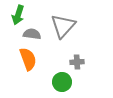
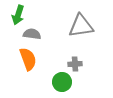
gray triangle: moved 18 px right; rotated 40 degrees clockwise
gray cross: moved 2 px left, 2 px down
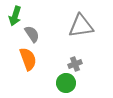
green arrow: moved 3 px left, 1 px down
gray semicircle: rotated 48 degrees clockwise
gray cross: rotated 16 degrees counterclockwise
green circle: moved 4 px right, 1 px down
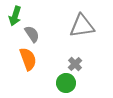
gray triangle: moved 1 px right
gray cross: rotated 24 degrees counterclockwise
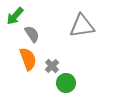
green arrow: rotated 24 degrees clockwise
gray cross: moved 23 px left, 2 px down
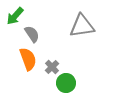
gray cross: moved 1 px down
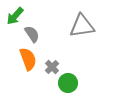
green circle: moved 2 px right
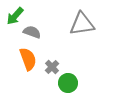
gray triangle: moved 2 px up
gray semicircle: moved 2 px up; rotated 36 degrees counterclockwise
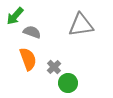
gray triangle: moved 1 px left, 1 px down
gray cross: moved 2 px right
